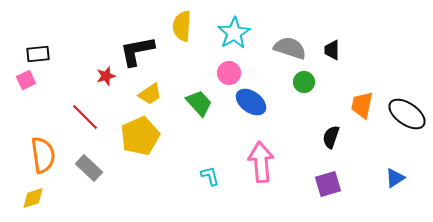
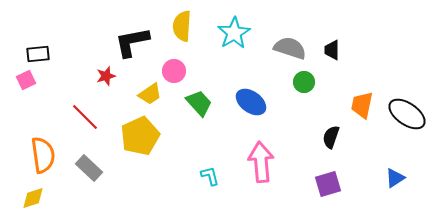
black L-shape: moved 5 px left, 9 px up
pink circle: moved 55 px left, 2 px up
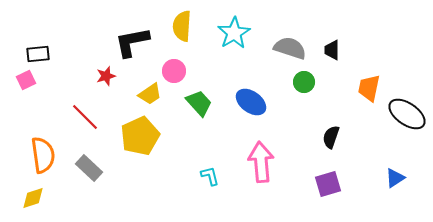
orange trapezoid: moved 7 px right, 17 px up
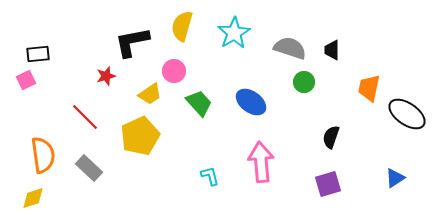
yellow semicircle: rotated 12 degrees clockwise
